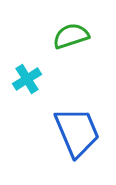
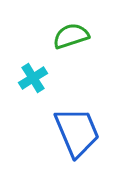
cyan cross: moved 6 px right, 1 px up
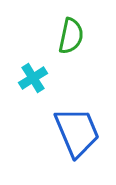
green semicircle: rotated 120 degrees clockwise
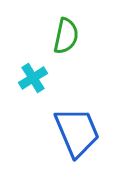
green semicircle: moved 5 px left
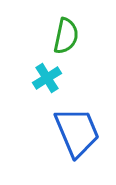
cyan cross: moved 14 px right
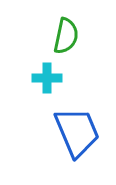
cyan cross: rotated 32 degrees clockwise
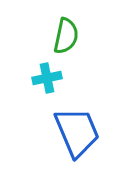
cyan cross: rotated 12 degrees counterclockwise
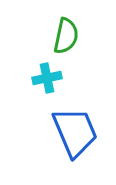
blue trapezoid: moved 2 px left
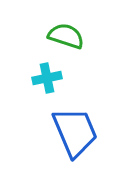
green semicircle: rotated 84 degrees counterclockwise
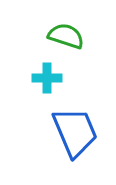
cyan cross: rotated 12 degrees clockwise
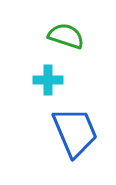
cyan cross: moved 1 px right, 2 px down
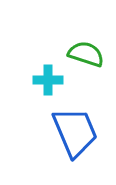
green semicircle: moved 20 px right, 18 px down
